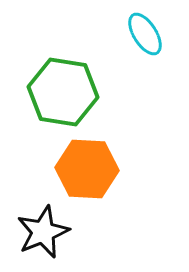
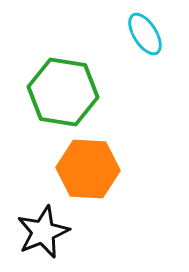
orange hexagon: moved 1 px right
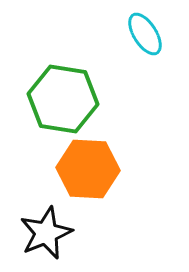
green hexagon: moved 7 px down
black star: moved 3 px right, 1 px down
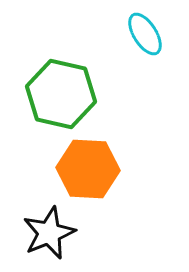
green hexagon: moved 2 px left, 5 px up; rotated 4 degrees clockwise
black star: moved 3 px right
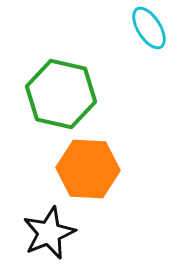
cyan ellipse: moved 4 px right, 6 px up
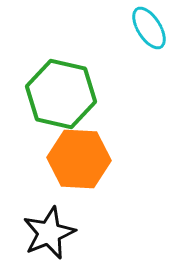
orange hexagon: moved 9 px left, 10 px up
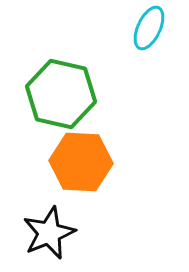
cyan ellipse: rotated 57 degrees clockwise
orange hexagon: moved 2 px right, 3 px down
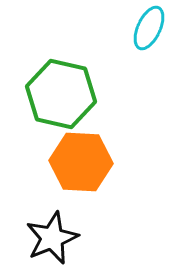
black star: moved 3 px right, 5 px down
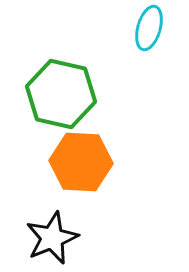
cyan ellipse: rotated 9 degrees counterclockwise
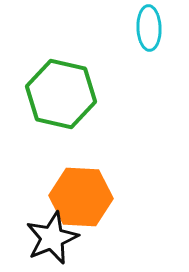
cyan ellipse: rotated 18 degrees counterclockwise
orange hexagon: moved 35 px down
